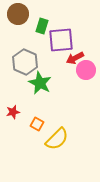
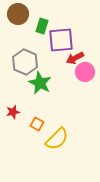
pink circle: moved 1 px left, 2 px down
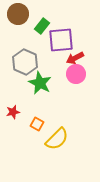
green rectangle: rotated 21 degrees clockwise
pink circle: moved 9 px left, 2 px down
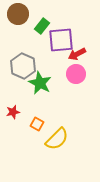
red arrow: moved 2 px right, 4 px up
gray hexagon: moved 2 px left, 4 px down
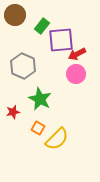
brown circle: moved 3 px left, 1 px down
green star: moved 16 px down
orange square: moved 1 px right, 4 px down
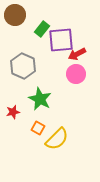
green rectangle: moved 3 px down
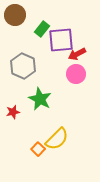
orange square: moved 21 px down; rotated 16 degrees clockwise
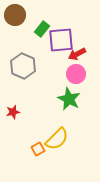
green star: moved 29 px right
orange square: rotated 16 degrees clockwise
